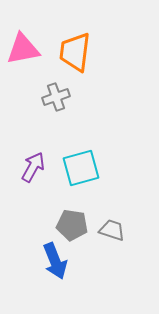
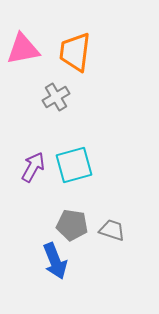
gray cross: rotated 12 degrees counterclockwise
cyan square: moved 7 px left, 3 px up
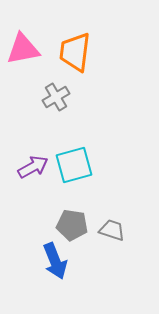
purple arrow: rotated 32 degrees clockwise
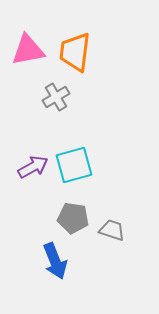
pink triangle: moved 5 px right, 1 px down
gray pentagon: moved 1 px right, 7 px up
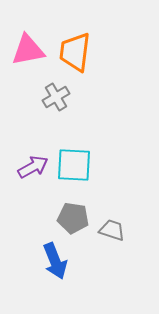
cyan square: rotated 18 degrees clockwise
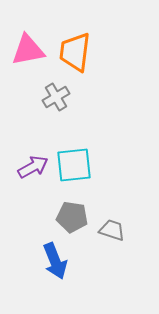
cyan square: rotated 9 degrees counterclockwise
gray pentagon: moved 1 px left, 1 px up
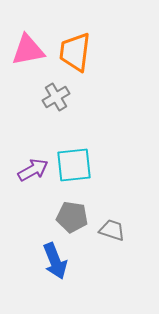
purple arrow: moved 3 px down
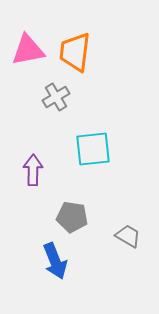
cyan square: moved 19 px right, 16 px up
purple arrow: rotated 60 degrees counterclockwise
gray trapezoid: moved 16 px right, 6 px down; rotated 12 degrees clockwise
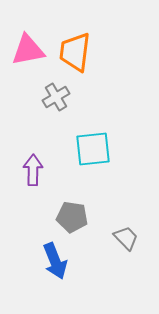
gray trapezoid: moved 2 px left, 2 px down; rotated 16 degrees clockwise
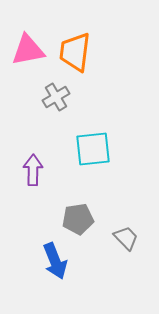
gray pentagon: moved 6 px right, 2 px down; rotated 16 degrees counterclockwise
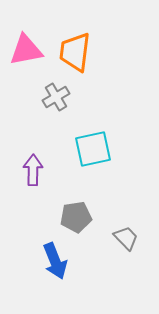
pink triangle: moved 2 px left
cyan square: rotated 6 degrees counterclockwise
gray pentagon: moved 2 px left, 2 px up
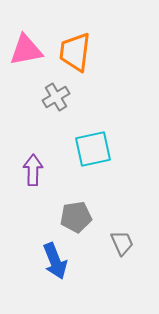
gray trapezoid: moved 4 px left, 5 px down; rotated 20 degrees clockwise
